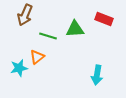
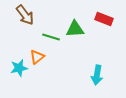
brown arrow: rotated 60 degrees counterclockwise
green line: moved 3 px right, 1 px down
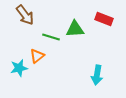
orange triangle: moved 1 px up
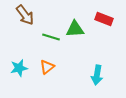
orange triangle: moved 10 px right, 11 px down
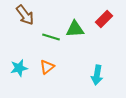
red rectangle: rotated 66 degrees counterclockwise
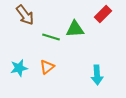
red rectangle: moved 1 px left, 5 px up
cyan arrow: rotated 12 degrees counterclockwise
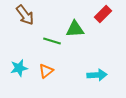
green line: moved 1 px right, 4 px down
orange triangle: moved 1 px left, 4 px down
cyan arrow: rotated 90 degrees counterclockwise
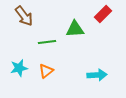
brown arrow: moved 1 px left, 1 px down
green line: moved 5 px left, 1 px down; rotated 24 degrees counterclockwise
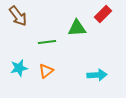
brown arrow: moved 6 px left
green triangle: moved 2 px right, 1 px up
